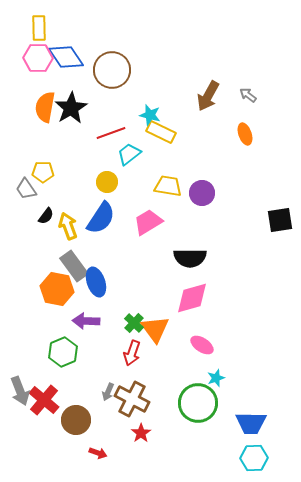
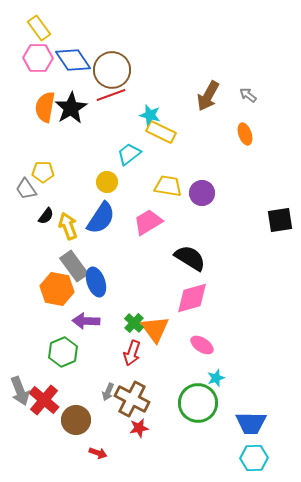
yellow rectangle at (39, 28): rotated 35 degrees counterclockwise
blue diamond at (66, 57): moved 7 px right, 3 px down
red line at (111, 133): moved 38 px up
black semicircle at (190, 258): rotated 148 degrees counterclockwise
red star at (141, 433): moved 2 px left, 5 px up; rotated 24 degrees clockwise
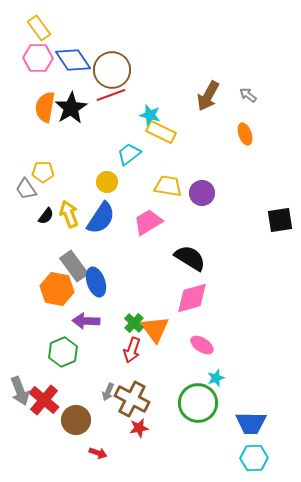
yellow arrow at (68, 226): moved 1 px right, 12 px up
red arrow at (132, 353): moved 3 px up
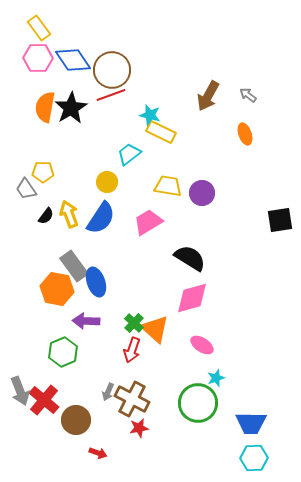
orange triangle at (155, 329): rotated 12 degrees counterclockwise
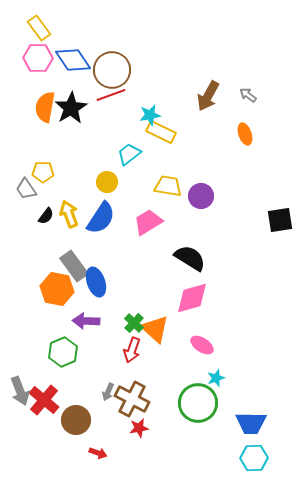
cyan star at (150, 115): rotated 25 degrees counterclockwise
purple circle at (202, 193): moved 1 px left, 3 px down
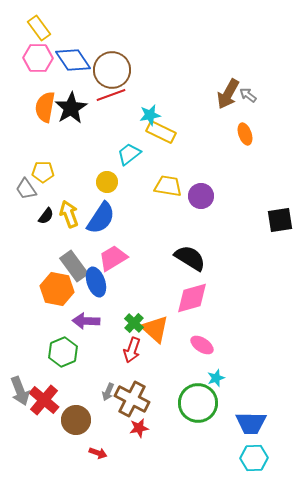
brown arrow at (208, 96): moved 20 px right, 2 px up
pink trapezoid at (148, 222): moved 35 px left, 36 px down
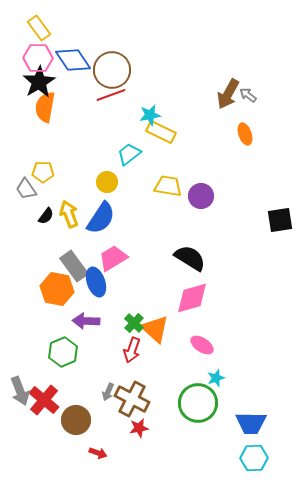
black star at (71, 108): moved 32 px left, 26 px up
